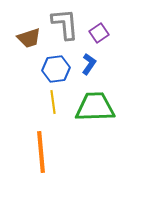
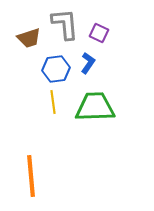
purple square: rotated 30 degrees counterclockwise
blue L-shape: moved 1 px left, 1 px up
orange line: moved 10 px left, 24 px down
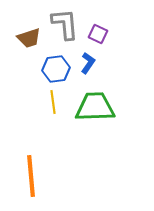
purple square: moved 1 px left, 1 px down
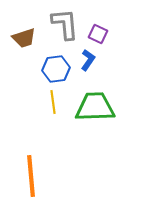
brown trapezoid: moved 5 px left
blue L-shape: moved 3 px up
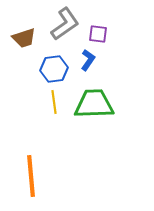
gray L-shape: rotated 60 degrees clockwise
purple square: rotated 18 degrees counterclockwise
blue hexagon: moved 2 px left
yellow line: moved 1 px right
green trapezoid: moved 1 px left, 3 px up
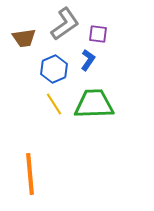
brown trapezoid: rotated 10 degrees clockwise
blue hexagon: rotated 16 degrees counterclockwise
yellow line: moved 2 px down; rotated 25 degrees counterclockwise
orange line: moved 1 px left, 2 px up
